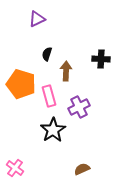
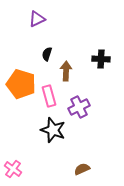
black star: rotated 20 degrees counterclockwise
pink cross: moved 2 px left, 1 px down
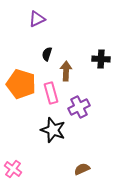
pink rectangle: moved 2 px right, 3 px up
